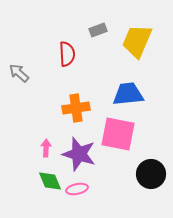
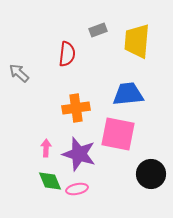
yellow trapezoid: rotated 18 degrees counterclockwise
red semicircle: rotated 10 degrees clockwise
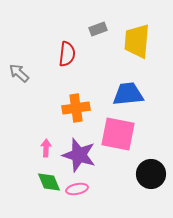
gray rectangle: moved 1 px up
purple star: moved 1 px down
green diamond: moved 1 px left, 1 px down
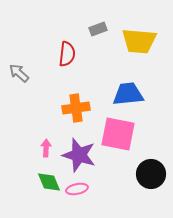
yellow trapezoid: moved 2 px right; rotated 90 degrees counterclockwise
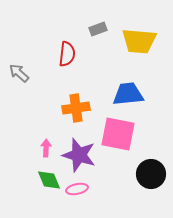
green diamond: moved 2 px up
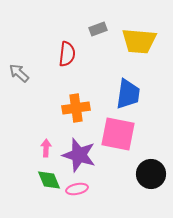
blue trapezoid: rotated 104 degrees clockwise
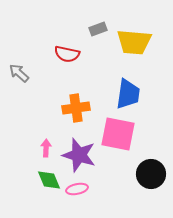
yellow trapezoid: moved 5 px left, 1 px down
red semicircle: rotated 95 degrees clockwise
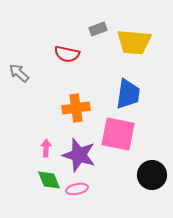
black circle: moved 1 px right, 1 px down
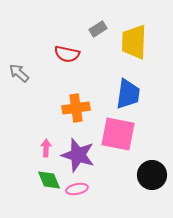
gray rectangle: rotated 12 degrees counterclockwise
yellow trapezoid: rotated 87 degrees clockwise
purple star: moved 1 px left
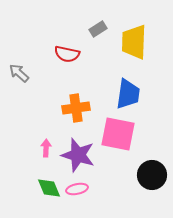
green diamond: moved 8 px down
